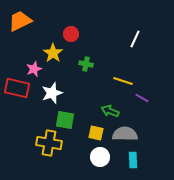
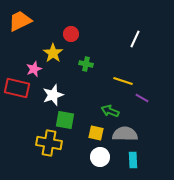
white star: moved 1 px right, 2 px down
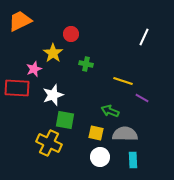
white line: moved 9 px right, 2 px up
red rectangle: rotated 10 degrees counterclockwise
yellow cross: rotated 15 degrees clockwise
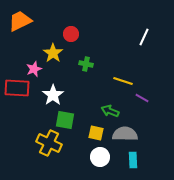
white star: rotated 15 degrees counterclockwise
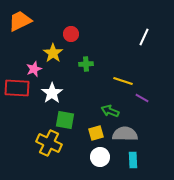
green cross: rotated 16 degrees counterclockwise
white star: moved 1 px left, 2 px up
yellow square: rotated 28 degrees counterclockwise
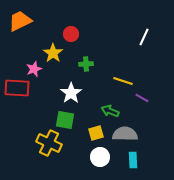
white star: moved 19 px right
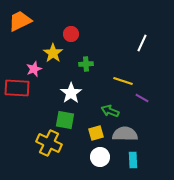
white line: moved 2 px left, 6 px down
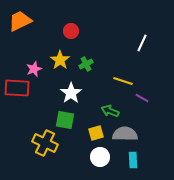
red circle: moved 3 px up
yellow star: moved 7 px right, 7 px down
green cross: rotated 24 degrees counterclockwise
yellow cross: moved 4 px left
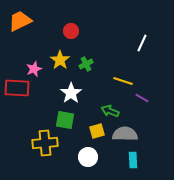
yellow square: moved 1 px right, 2 px up
yellow cross: rotated 30 degrees counterclockwise
white circle: moved 12 px left
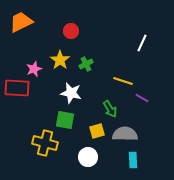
orange trapezoid: moved 1 px right, 1 px down
white star: rotated 25 degrees counterclockwise
green arrow: moved 2 px up; rotated 144 degrees counterclockwise
yellow cross: rotated 20 degrees clockwise
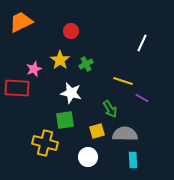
green square: rotated 18 degrees counterclockwise
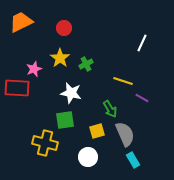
red circle: moved 7 px left, 3 px up
yellow star: moved 2 px up
gray semicircle: rotated 65 degrees clockwise
cyan rectangle: rotated 28 degrees counterclockwise
